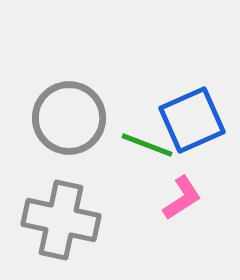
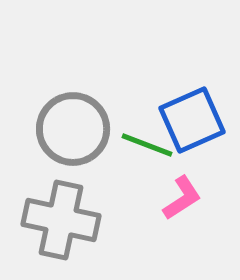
gray circle: moved 4 px right, 11 px down
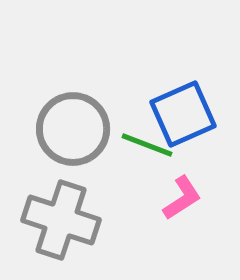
blue square: moved 9 px left, 6 px up
gray cross: rotated 6 degrees clockwise
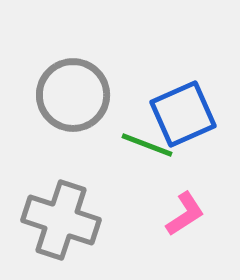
gray circle: moved 34 px up
pink L-shape: moved 3 px right, 16 px down
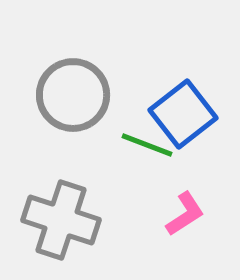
blue square: rotated 14 degrees counterclockwise
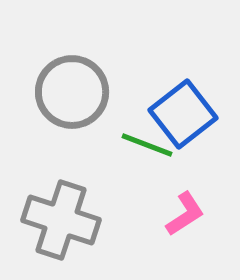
gray circle: moved 1 px left, 3 px up
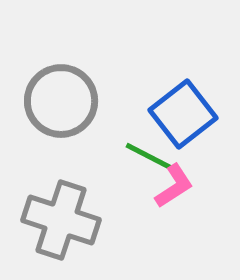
gray circle: moved 11 px left, 9 px down
green line: moved 3 px right, 12 px down; rotated 6 degrees clockwise
pink L-shape: moved 11 px left, 28 px up
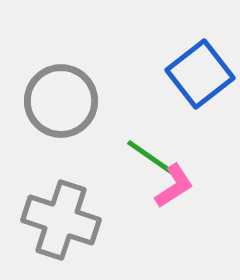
blue square: moved 17 px right, 40 px up
green line: rotated 8 degrees clockwise
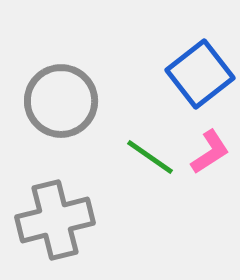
pink L-shape: moved 36 px right, 34 px up
gray cross: moved 6 px left; rotated 32 degrees counterclockwise
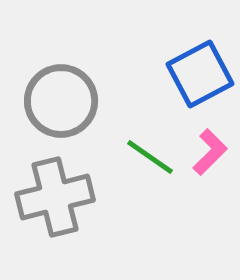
blue square: rotated 10 degrees clockwise
pink L-shape: rotated 12 degrees counterclockwise
gray cross: moved 23 px up
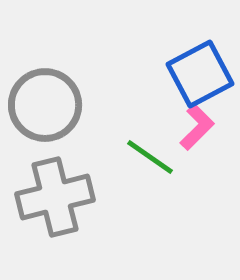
gray circle: moved 16 px left, 4 px down
pink L-shape: moved 13 px left, 25 px up
